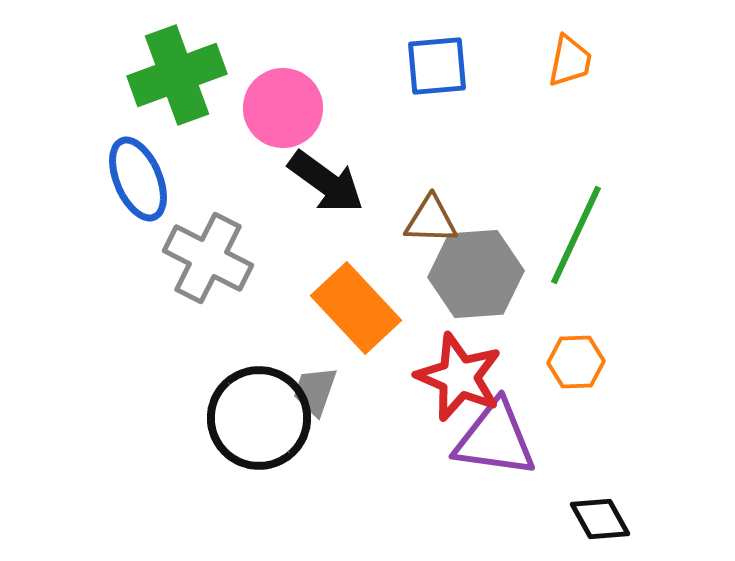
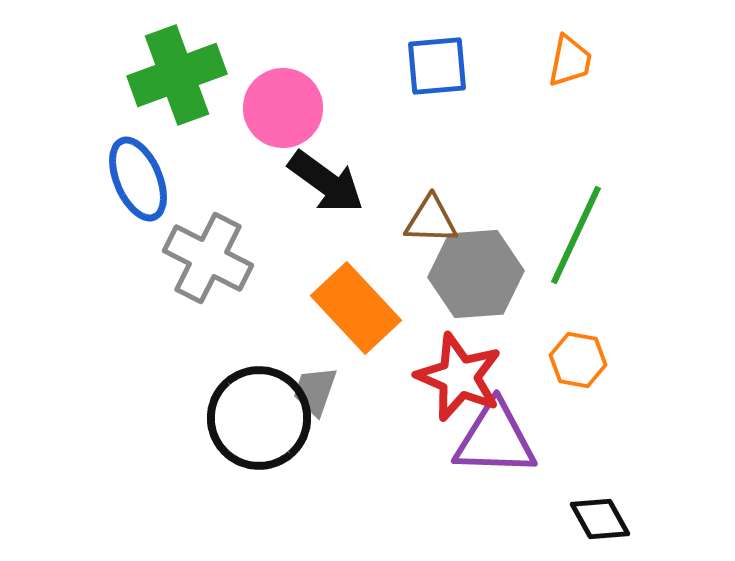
orange hexagon: moved 2 px right, 2 px up; rotated 12 degrees clockwise
purple triangle: rotated 6 degrees counterclockwise
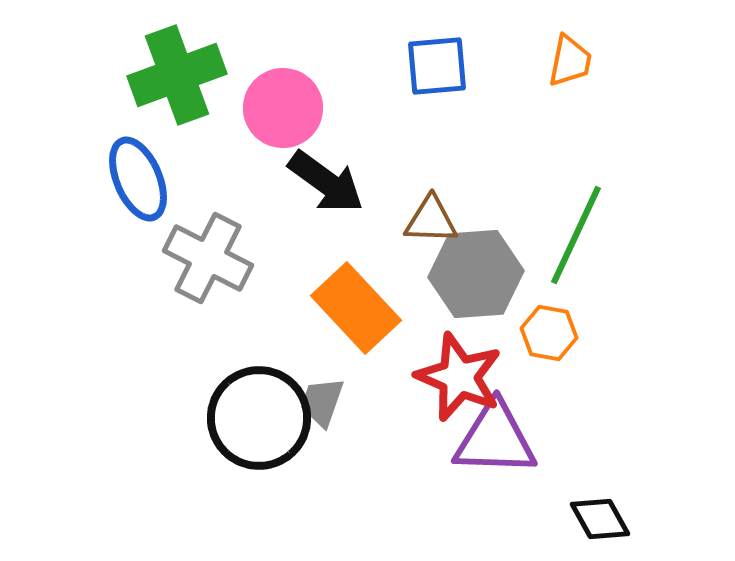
orange hexagon: moved 29 px left, 27 px up
gray trapezoid: moved 7 px right, 11 px down
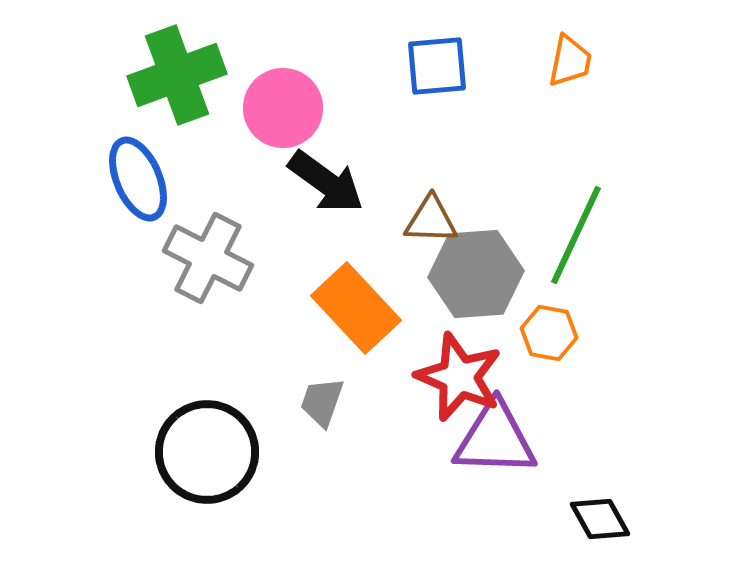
black circle: moved 52 px left, 34 px down
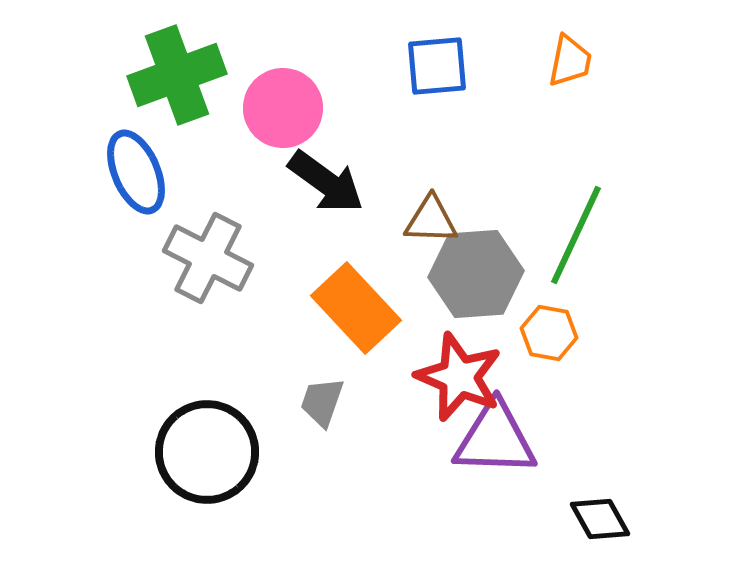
blue ellipse: moved 2 px left, 7 px up
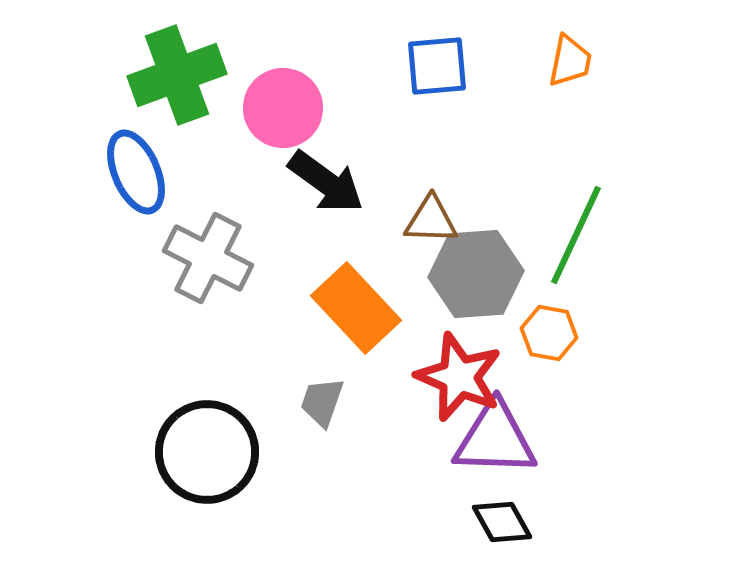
black diamond: moved 98 px left, 3 px down
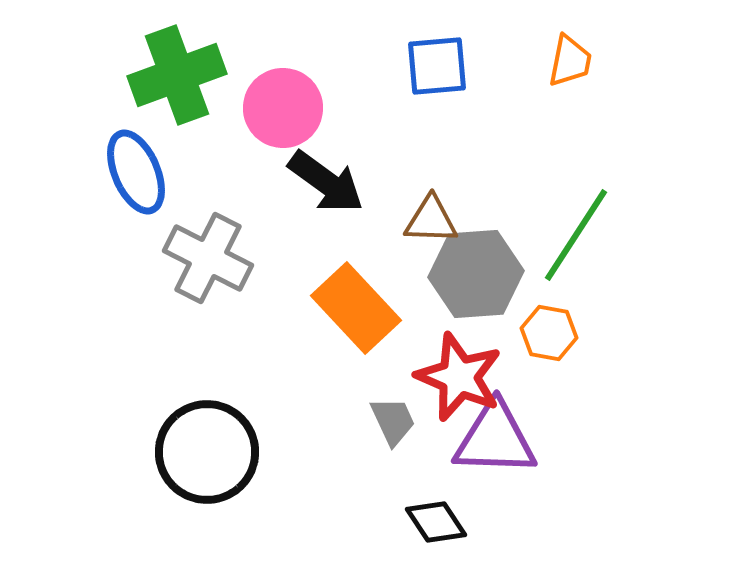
green line: rotated 8 degrees clockwise
gray trapezoid: moved 71 px right, 19 px down; rotated 136 degrees clockwise
black diamond: moved 66 px left; rotated 4 degrees counterclockwise
